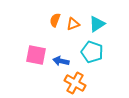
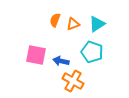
orange cross: moved 2 px left, 2 px up
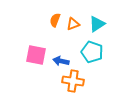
orange cross: rotated 20 degrees counterclockwise
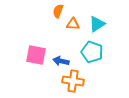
orange semicircle: moved 3 px right, 9 px up
orange triangle: rotated 24 degrees clockwise
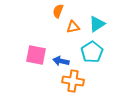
orange triangle: moved 3 px down; rotated 16 degrees counterclockwise
cyan pentagon: rotated 20 degrees clockwise
